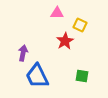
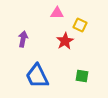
purple arrow: moved 14 px up
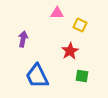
red star: moved 5 px right, 10 px down
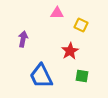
yellow square: moved 1 px right
blue trapezoid: moved 4 px right
